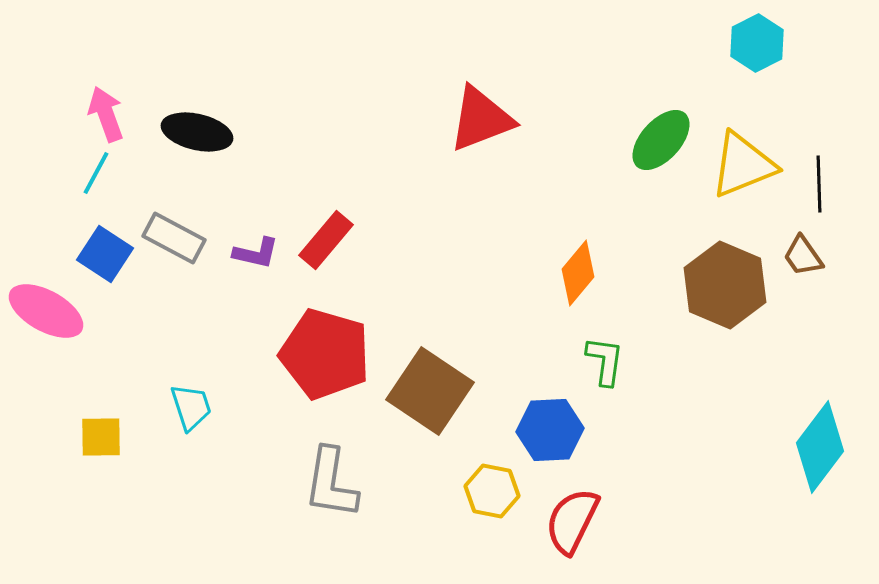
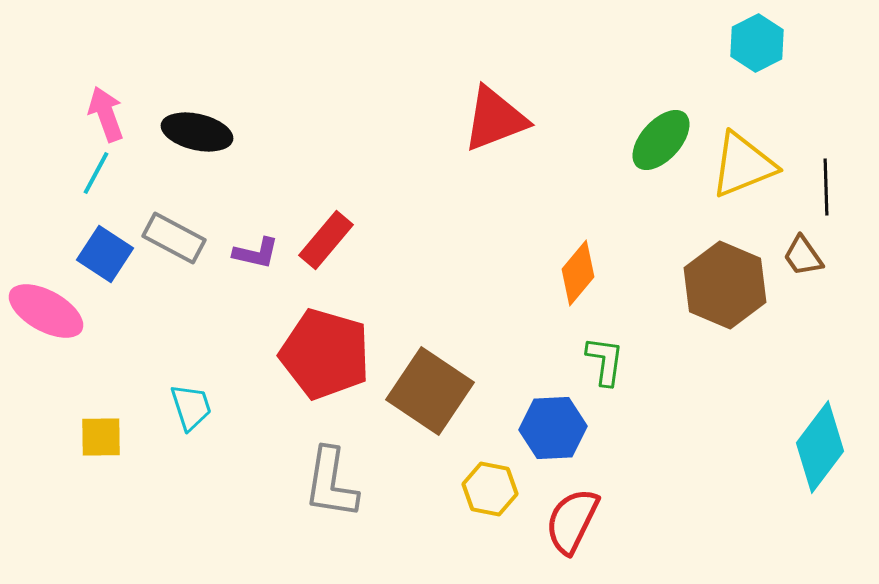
red triangle: moved 14 px right
black line: moved 7 px right, 3 px down
blue hexagon: moved 3 px right, 2 px up
yellow hexagon: moved 2 px left, 2 px up
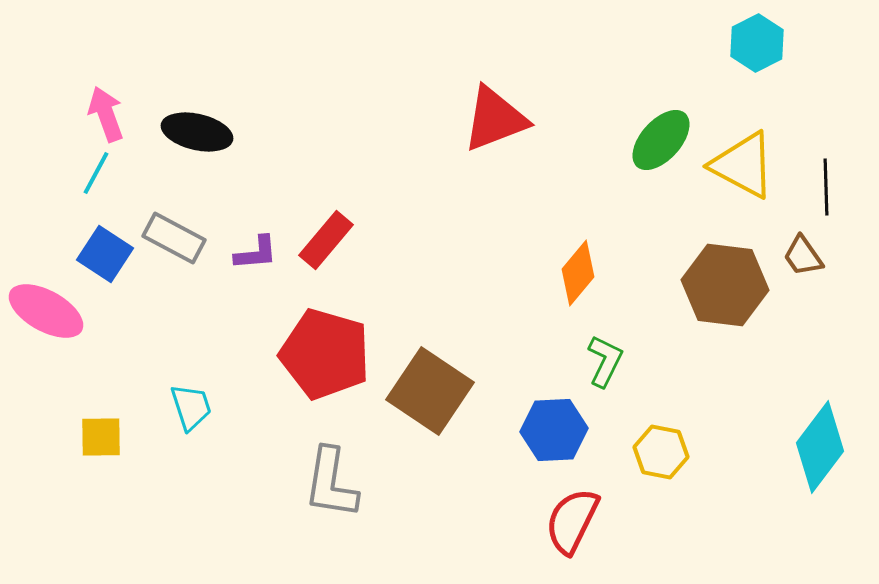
yellow triangle: rotated 50 degrees clockwise
purple L-shape: rotated 18 degrees counterclockwise
brown hexagon: rotated 16 degrees counterclockwise
green L-shape: rotated 18 degrees clockwise
blue hexagon: moved 1 px right, 2 px down
yellow hexagon: moved 171 px right, 37 px up
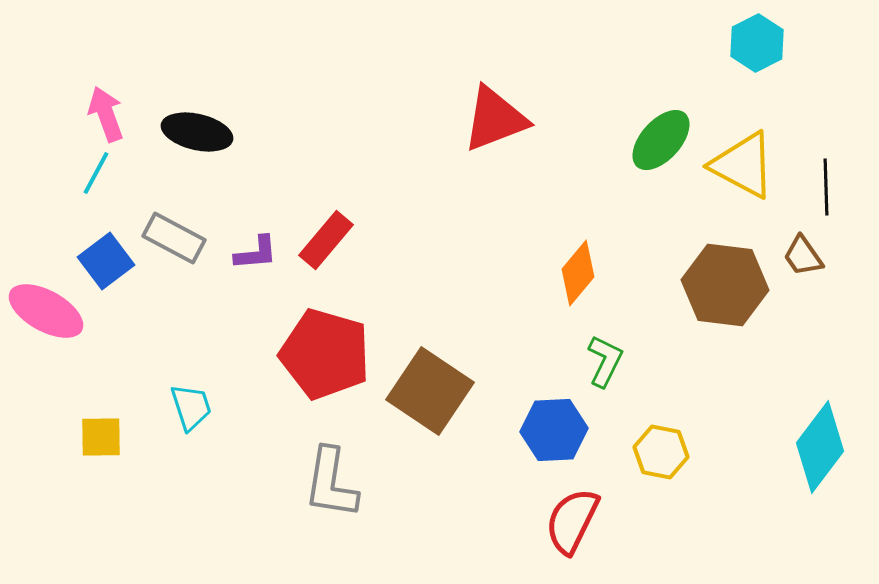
blue square: moved 1 px right, 7 px down; rotated 20 degrees clockwise
